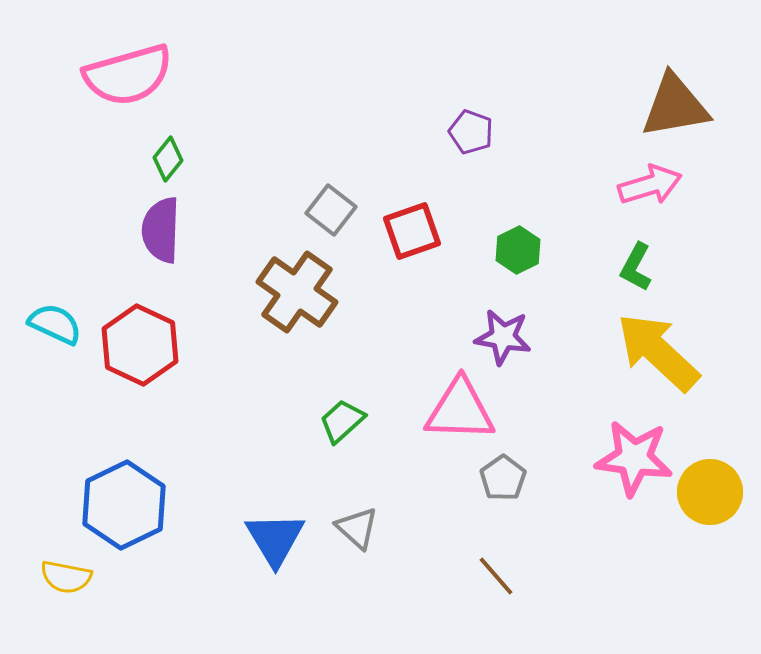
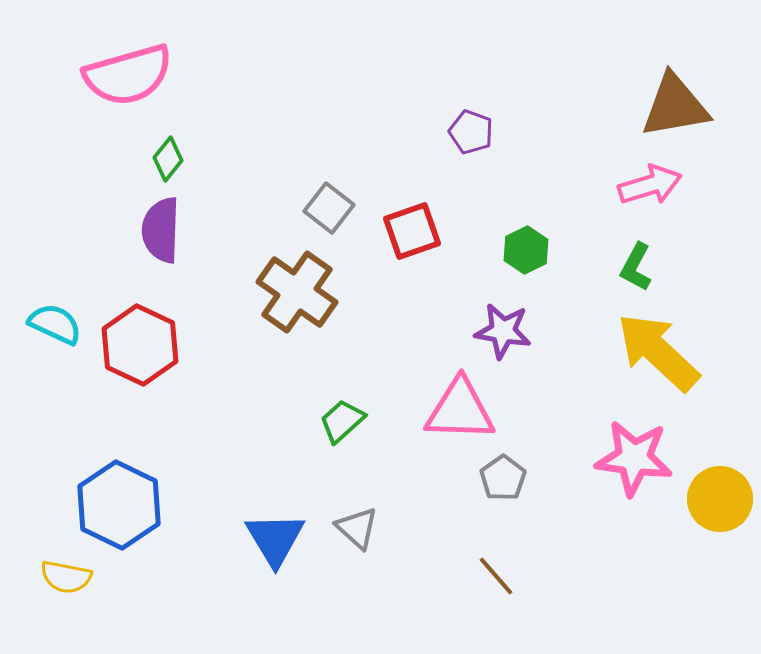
gray square: moved 2 px left, 2 px up
green hexagon: moved 8 px right
purple star: moved 6 px up
yellow circle: moved 10 px right, 7 px down
blue hexagon: moved 5 px left; rotated 8 degrees counterclockwise
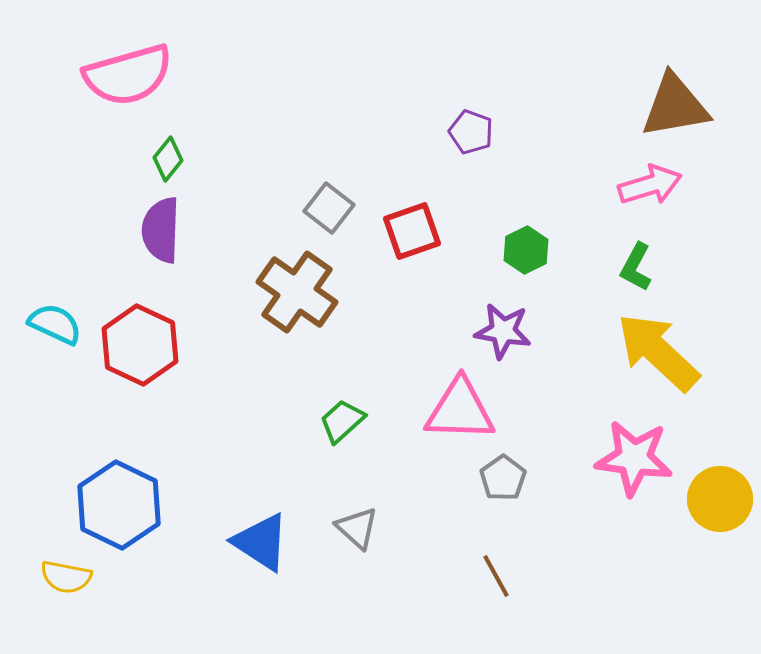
blue triangle: moved 14 px left, 3 px down; rotated 26 degrees counterclockwise
brown line: rotated 12 degrees clockwise
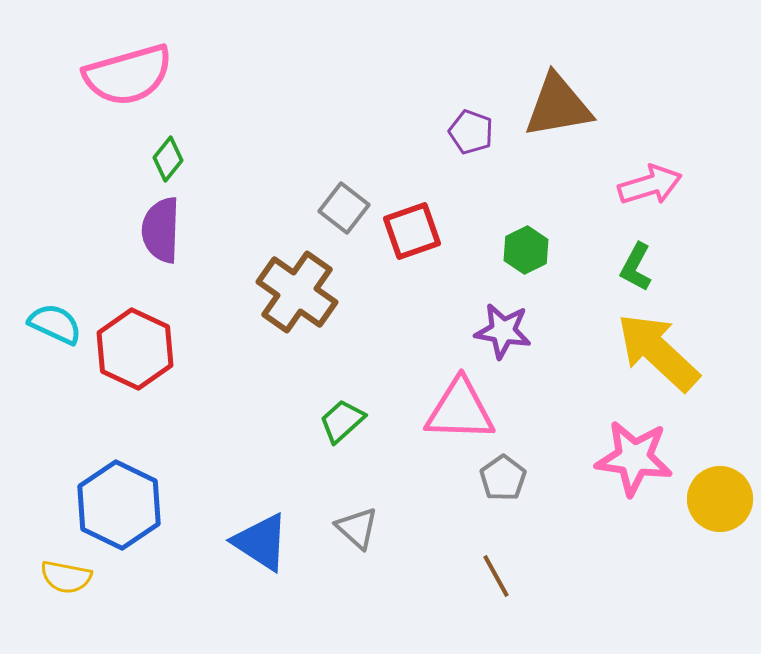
brown triangle: moved 117 px left
gray square: moved 15 px right
red hexagon: moved 5 px left, 4 px down
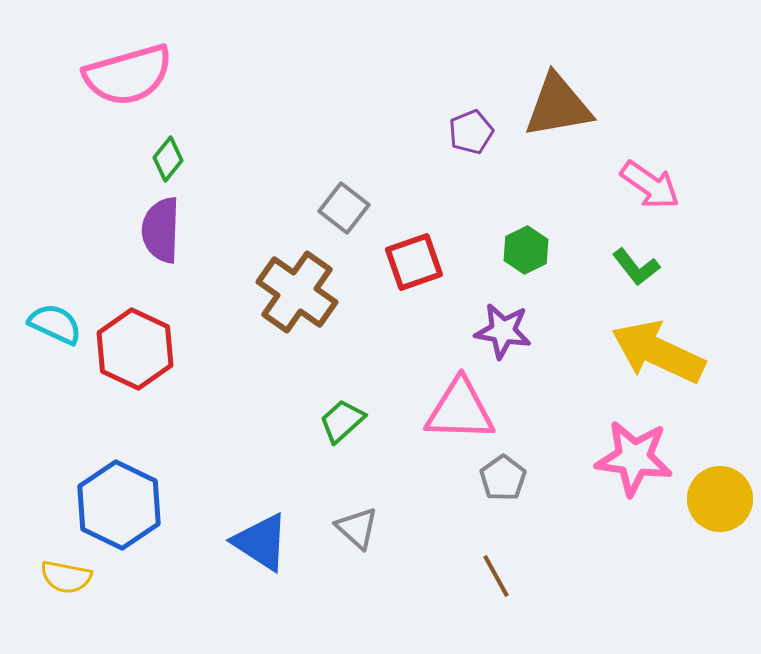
purple pentagon: rotated 30 degrees clockwise
pink arrow: rotated 52 degrees clockwise
red square: moved 2 px right, 31 px down
green L-shape: rotated 66 degrees counterclockwise
yellow arrow: rotated 18 degrees counterclockwise
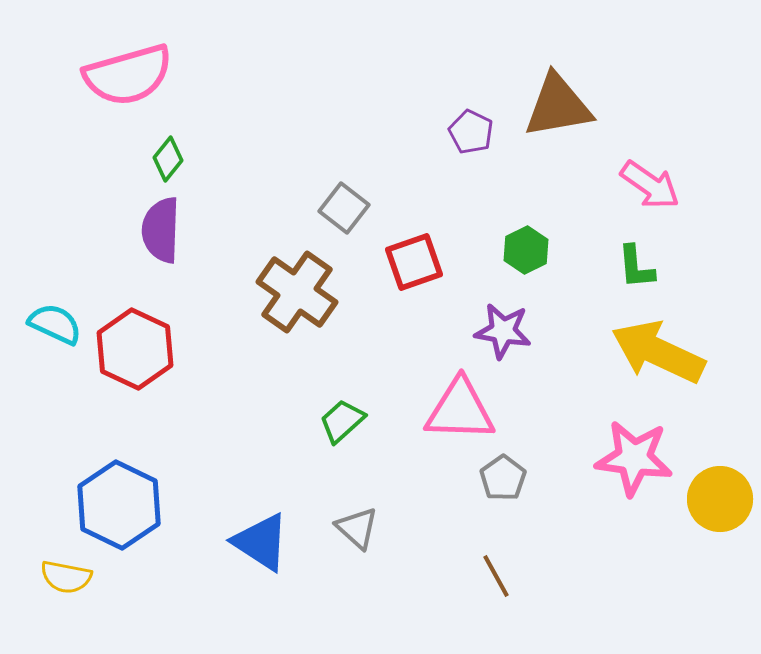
purple pentagon: rotated 24 degrees counterclockwise
green L-shape: rotated 33 degrees clockwise
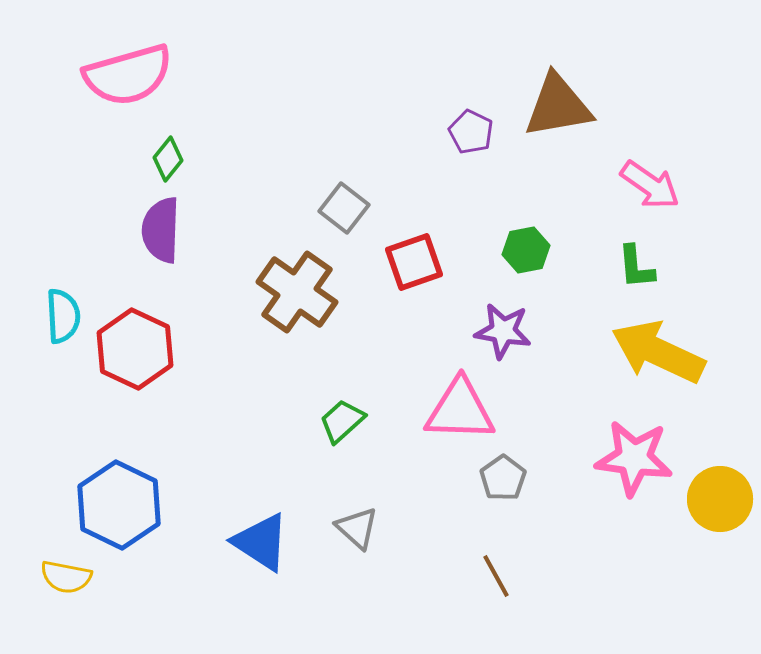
green hexagon: rotated 15 degrees clockwise
cyan semicircle: moved 8 px right, 8 px up; rotated 62 degrees clockwise
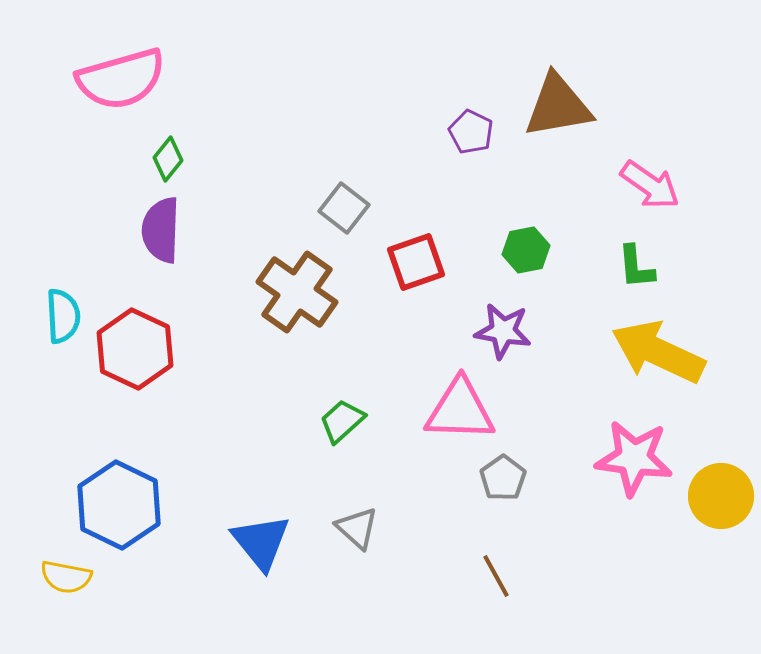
pink semicircle: moved 7 px left, 4 px down
red square: moved 2 px right
yellow circle: moved 1 px right, 3 px up
blue triangle: rotated 18 degrees clockwise
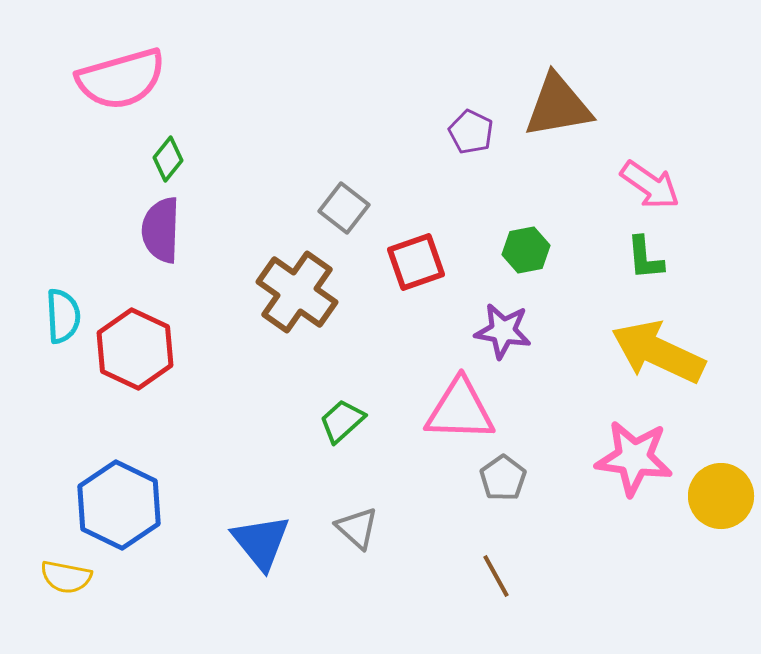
green L-shape: moved 9 px right, 9 px up
